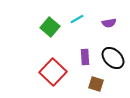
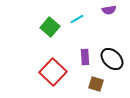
purple semicircle: moved 13 px up
black ellipse: moved 1 px left, 1 px down
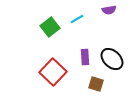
green square: rotated 12 degrees clockwise
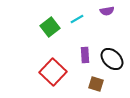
purple semicircle: moved 2 px left, 1 px down
purple rectangle: moved 2 px up
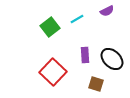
purple semicircle: rotated 16 degrees counterclockwise
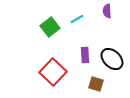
purple semicircle: rotated 112 degrees clockwise
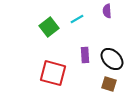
green square: moved 1 px left
red square: moved 1 px down; rotated 28 degrees counterclockwise
brown square: moved 13 px right
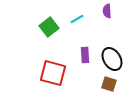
black ellipse: rotated 15 degrees clockwise
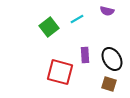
purple semicircle: rotated 72 degrees counterclockwise
red square: moved 7 px right, 1 px up
